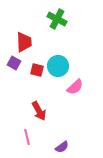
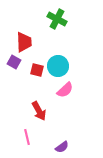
purple square: moved 1 px up
pink semicircle: moved 10 px left, 3 px down
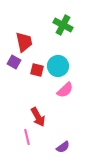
green cross: moved 6 px right, 6 px down
red trapezoid: rotated 10 degrees counterclockwise
red arrow: moved 1 px left, 6 px down
purple semicircle: moved 1 px right
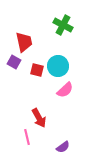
red arrow: moved 1 px right, 1 px down
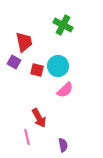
purple semicircle: moved 2 px up; rotated 64 degrees counterclockwise
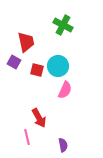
red trapezoid: moved 2 px right
pink semicircle: rotated 24 degrees counterclockwise
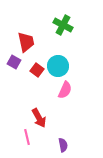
red square: rotated 24 degrees clockwise
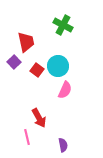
purple square: rotated 16 degrees clockwise
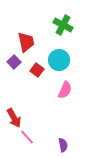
cyan circle: moved 1 px right, 6 px up
red arrow: moved 25 px left
pink line: rotated 28 degrees counterclockwise
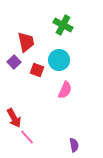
red square: rotated 16 degrees counterclockwise
purple semicircle: moved 11 px right
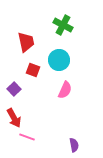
purple square: moved 27 px down
red square: moved 4 px left
pink line: rotated 28 degrees counterclockwise
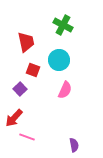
purple square: moved 6 px right
red arrow: rotated 72 degrees clockwise
